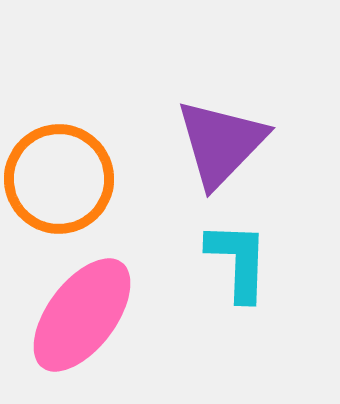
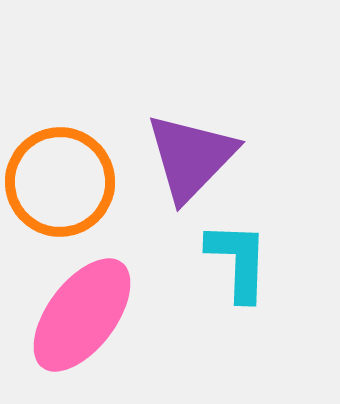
purple triangle: moved 30 px left, 14 px down
orange circle: moved 1 px right, 3 px down
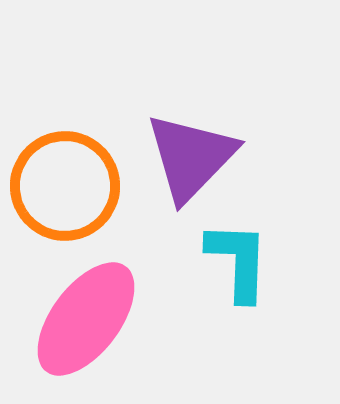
orange circle: moved 5 px right, 4 px down
pink ellipse: moved 4 px right, 4 px down
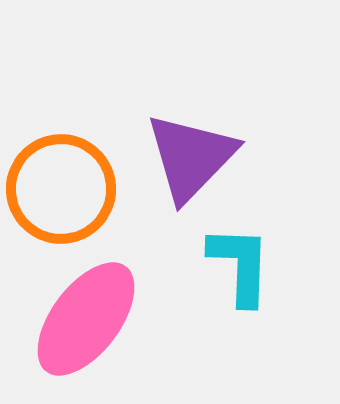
orange circle: moved 4 px left, 3 px down
cyan L-shape: moved 2 px right, 4 px down
